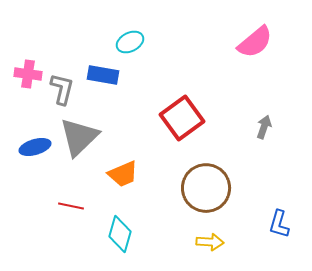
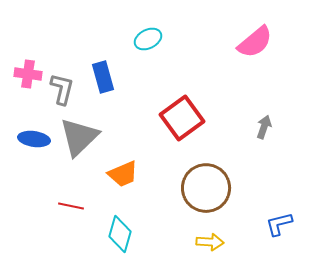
cyan ellipse: moved 18 px right, 3 px up
blue rectangle: moved 2 px down; rotated 64 degrees clockwise
blue ellipse: moved 1 px left, 8 px up; rotated 24 degrees clockwise
blue L-shape: rotated 60 degrees clockwise
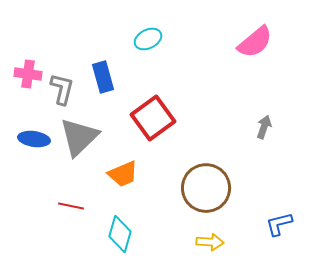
red square: moved 29 px left
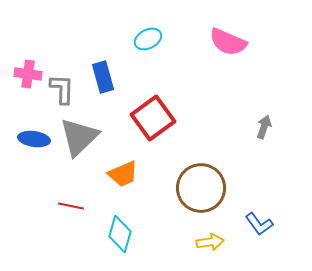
pink semicircle: moved 27 px left; rotated 63 degrees clockwise
gray L-shape: rotated 12 degrees counterclockwise
brown circle: moved 5 px left
blue L-shape: moved 20 px left; rotated 112 degrees counterclockwise
yellow arrow: rotated 12 degrees counterclockwise
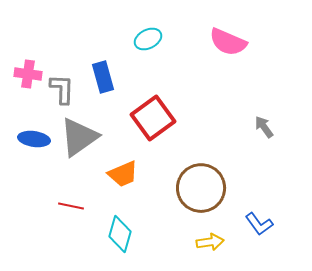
gray arrow: rotated 55 degrees counterclockwise
gray triangle: rotated 9 degrees clockwise
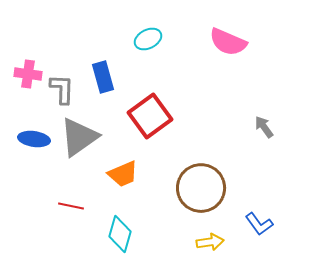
red square: moved 3 px left, 2 px up
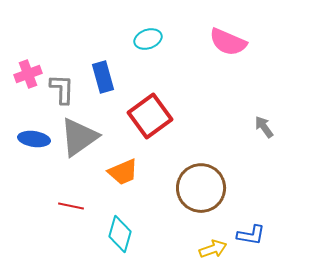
cyan ellipse: rotated 8 degrees clockwise
pink cross: rotated 28 degrees counterclockwise
orange trapezoid: moved 2 px up
blue L-shape: moved 8 px left, 11 px down; rotated 44 degrees counterclockwise
yellow arrow: moved 3 px right, 7 px down; rotated 12 degrees counterclockwise
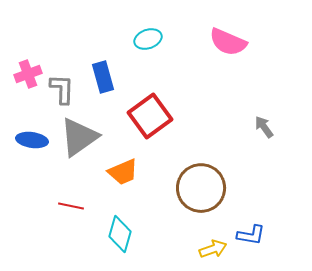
blue ellipse: moved 2 px left, 1 px down
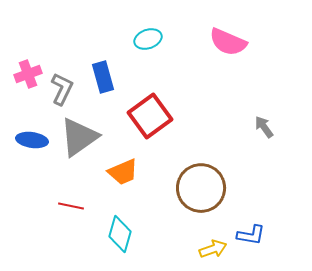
gray L-shape: rotated 24 degrees clockwise
